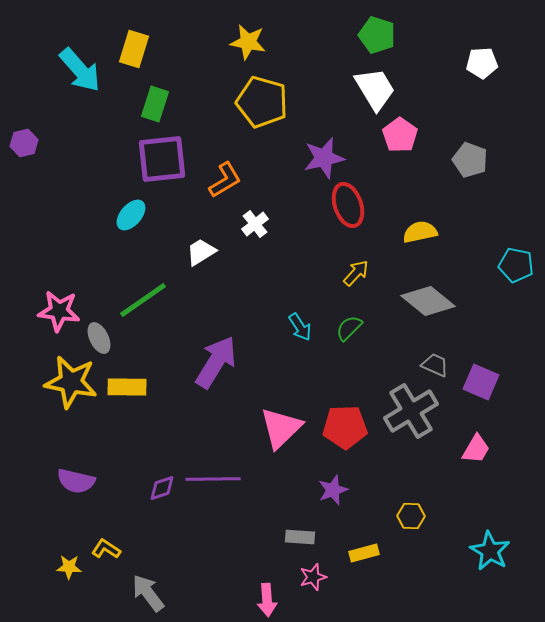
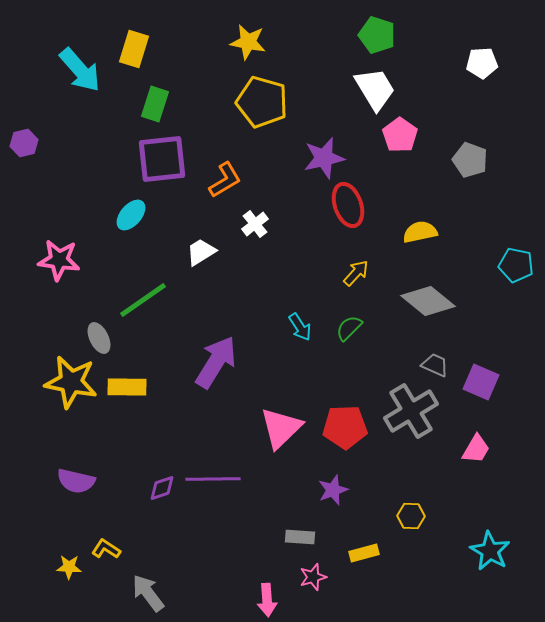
pink star at (59, 311): moved 51 px up
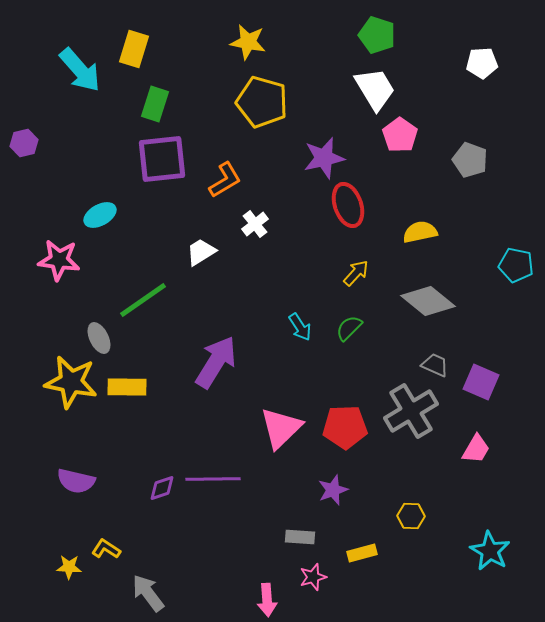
cyan ellipse at (131, 215): moved 31 px left; rotated 20 degrees clockwise
yellow rectangle at (364, 553): moved 2 px left
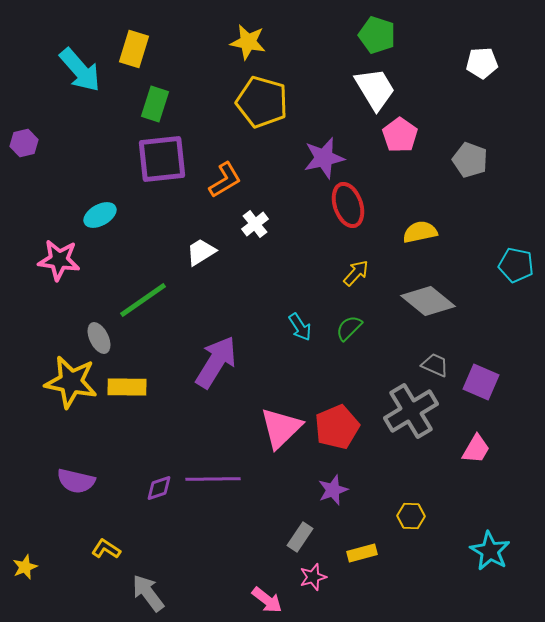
red pentagon at (345, 427): moved 8 px left; rotated 21 degrees counterclockwise
purple diamond at (162, 488): moved 3 px left
gray rectangle at (300, 537): rotated 60 degrees counterclockwise
yellow star at (69, 567): moved 44 px left; rotated 25 degrees counterclockwise
pink arrow at (267, 600): rotated 48 degrees counterclockwise
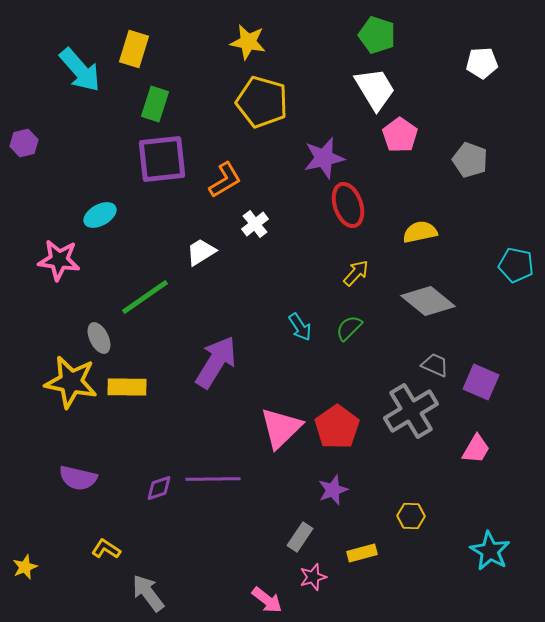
green line at (143, 300): moved 2 px right, 3 px up
red pentagon at (337, 427): rotated 12 degrees counterclockwise
purple semicircle at (76, 481): moved 2 px right, 3 px up
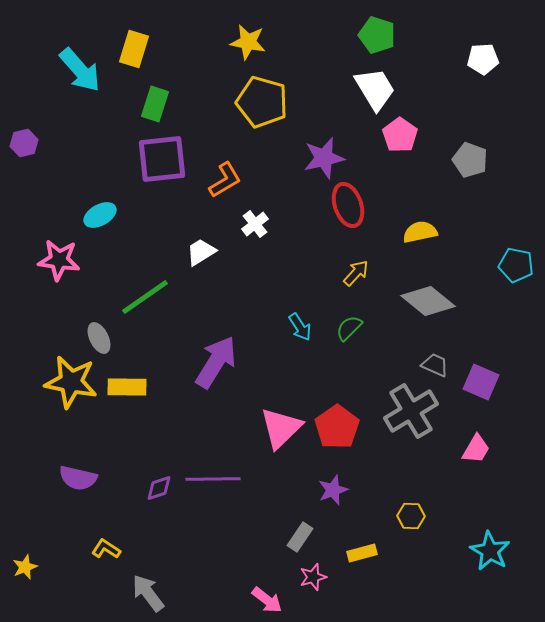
white pentagon at (482, 63): moved 1 px right, 4 px up
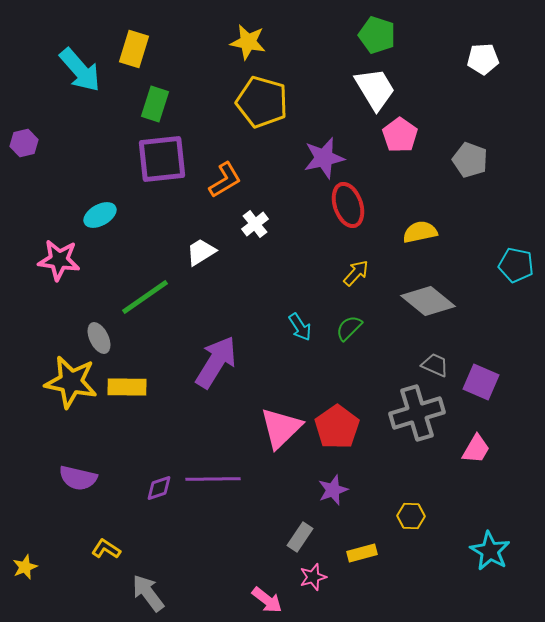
gray cross at (411, 411): moved 6 px right, 2 px down; rotated 14 degrees clockwise
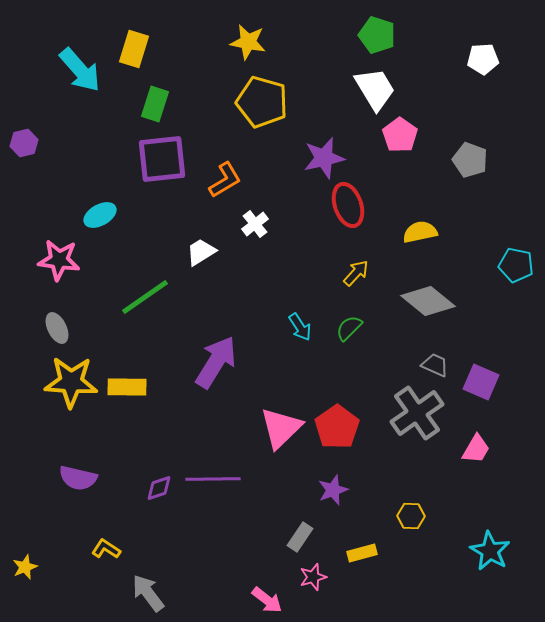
gray ellipse at (99, 338): moved 42 px left, 10 px up
yellow star at (71, 382): rotated 8 degrees counterclockwise
gray cross at (417, 413): rotated 18 degrees counterclockwise
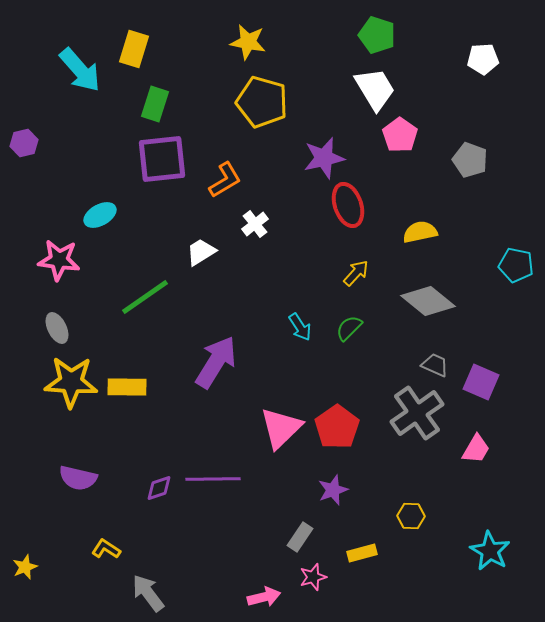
pink arrow at (267, 600): moved 3 px left, 3 px up; rotated 52 degrees counterclockwise
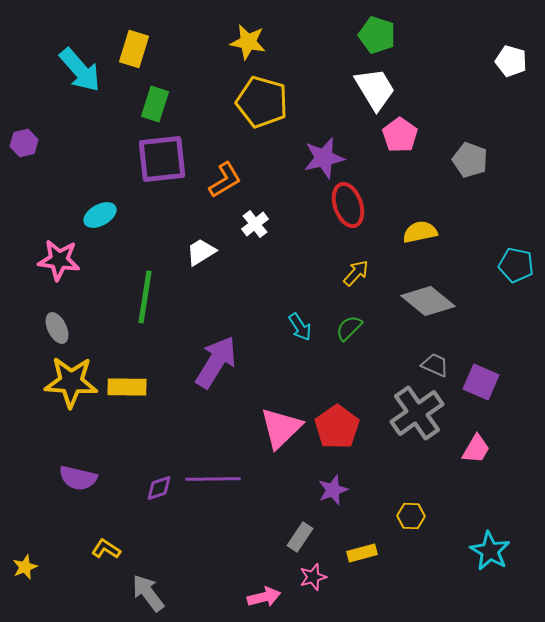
white pentagon at (483, 59): moved 28 px right, 2 px down; rotated 20 degrees clockwise
green line at (145, 297): rotated 46 degrees counterclockwise
